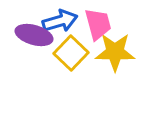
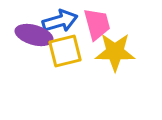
pink trapezoid: moved 1 px left
yellow square: moved 6 px left, 2 px up; rotated 32 degrees clockwise
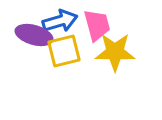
pink trapezoid: moved 1 px down
yellow square: moved 1 px left
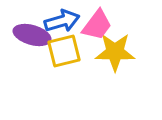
blue arrow: moved 2 px right
pink trapezoid: rotated 52 degrees clockwise
purple ellipse: moved 2 px left
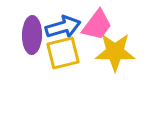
blue arrow: moved 1 px right, 6 px down
purple ellipse: rotated 75 degrees clockwise
yellow square: moved 1 px left, 2 px down
